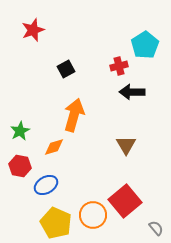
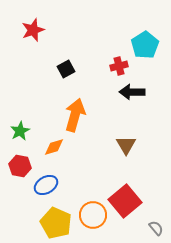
orange arrow: moved 1 px right
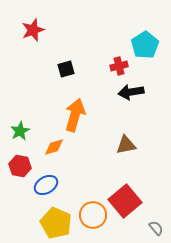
black square: rotated 12 degrees clockwise
black arrow: moved 1 px left; rotated 10 degrees counterclockwise
brown triangle: rotated 50 degrees clockwise
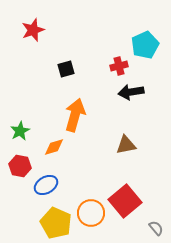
cyan pentagon: rotated 8 degrees clockwise
orange circle: moved 2 px left, 2 px up
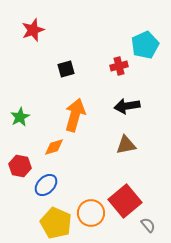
black arrow: moved 4 px left, 14 px down
green star: moved 14 px up
blue ellipse: rotated 15 degrees counterclockwise
gray semicircle: moved 8 px left, 3 px up
